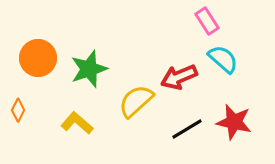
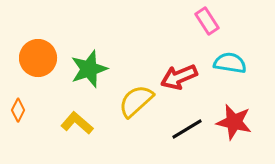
cyan semicircle: moved 7 px right, 4 px down; rotated 32 degrees counterclockwise
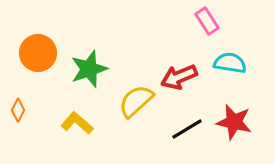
orange circle: moved 5 px up
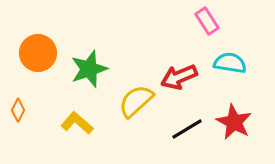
red star: rotated 15 degrees clockwise
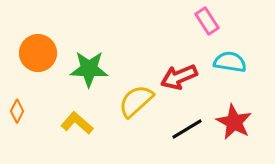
cyan semicircle: moved 1 px up
green star: rotated 21 degrees clockwise
orange diamond: moved 1 px left, 1 px down
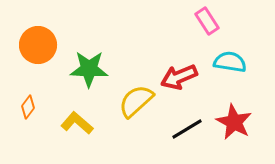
orange circle: moved 8 px up
orange diamond: moved 11 px right, 4 px up; rotated 10 degrees clockwise
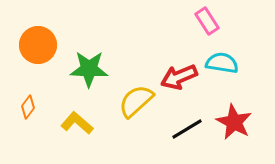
cyan semicircle: moved 8 px left, 1 px down
